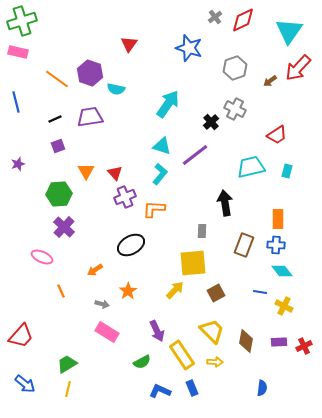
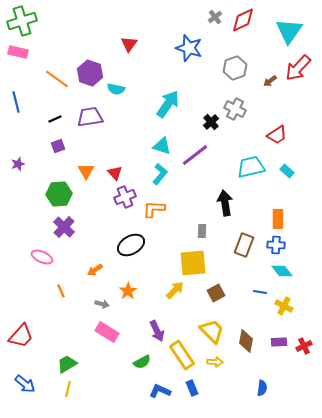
cyan rectangle at (287, 171): rotated 64 degrees counterclockwise
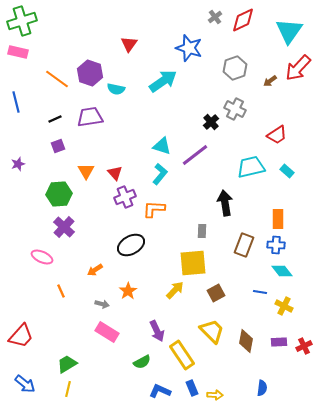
cyan arrow at (168, 104): moved 5 px left, 23 px up; rotated 20 degrees clockwise
yellow arrow at (215, 362): moved 33 px down
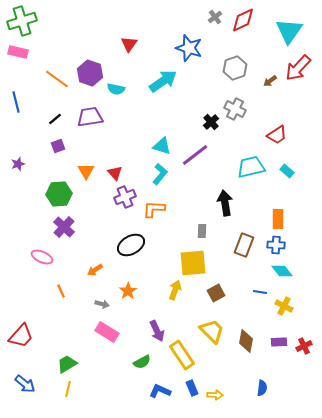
black line at (55, 119): rotated 16 degrees counterclockwise
yellow arrow at (175, 290): rotated 24 degrees counterclockwise
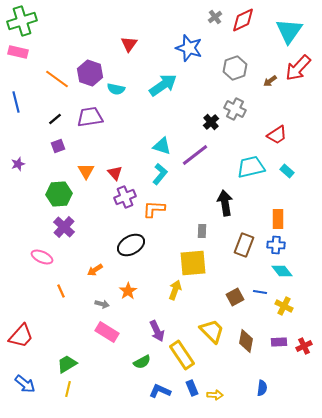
cyan arrow at (163, 81): moved 4 px down
brown square at (216, 293): moved 19 px right, 4 px down
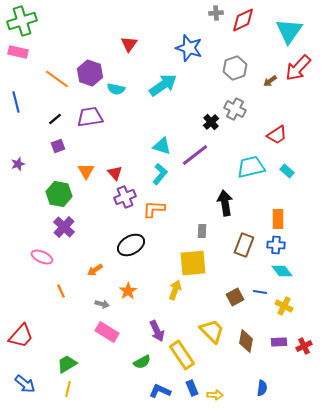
gray cross at (215, 17): moved 1 px right, 4 px up; rotated 32 degrees clockwise
green hexagon at (59, 194): rotated 15 degrees clockwise
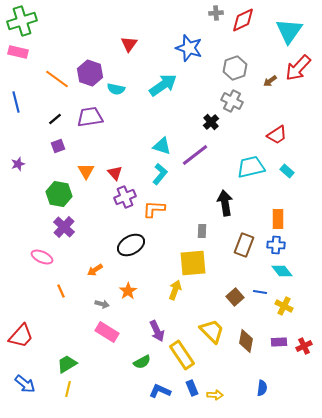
gray cross at (235, 109): moved 3 px left, 8 px up
brown square at (235, 297): rotated 12 degrees counterclockwise
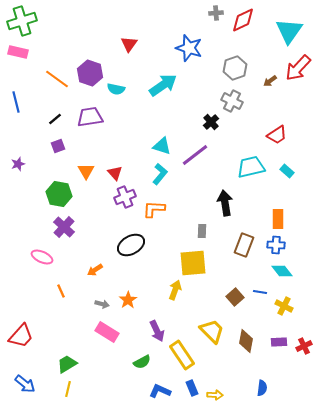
orange star at (128, 291): moved 9 px down
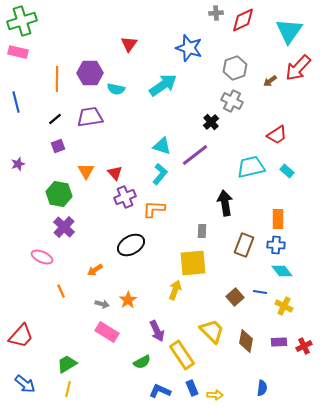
purple hexagon at (90, 73): rotated 20 degrees counterclockwise
orange line at (57, 79): rotated 55 degrees clockwise
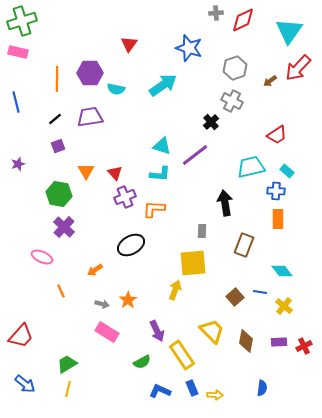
cyan L-shape at (160, 174): rotated 55 degrees clockwise
blue cross at (276, 245): moved 54 px up
yellow cross at (284, 306): rotated 12 degrees clockwise
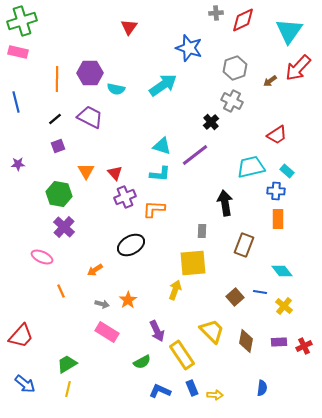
red triangle at (129, 44): moved 17 px up
purple trapezoid at (90, 117): rotated 36 degrees clockwise
purple star at (18, 164): rotated 16 degrees clockwise
